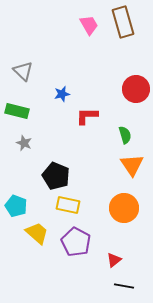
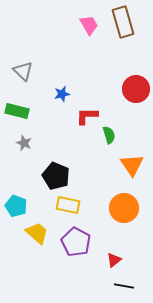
green semicircle: moved 16 px left
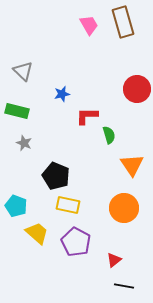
red circle: moved 1 px right
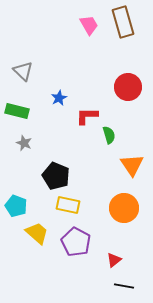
red circle: moved 9 px left, 2 px up
blue star: moved 3 px left, 4 px down; rotated 14 degrees counterclockwise
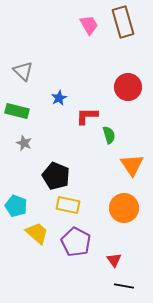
red triangle: rotated 28 degrees counterclockwise
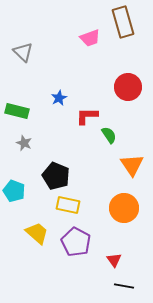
pink trapezoid: moved 1 px right, 13 px down; rotated 100 degrees clockwise
gray triangle: moved 19 px up
green semicircle: rotated 18 degrees counterclockwise
cyan pentagon: moved 2 px left, 15 px up
